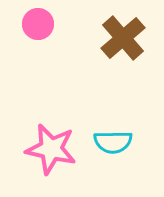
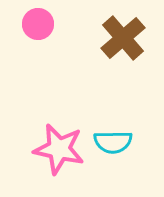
pink star: moved 8 px right
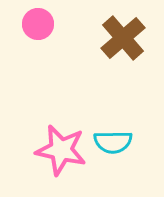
pink star: moved 2 px right, 1 px down
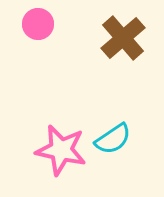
cyan semicircle: moved 3 px up; rotated 33 degrees counterclockwise
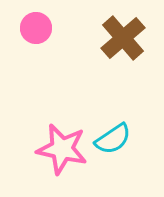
pink circle: moved 2 px left, 4 px down
pink star: moved 1 px right, 1 px up
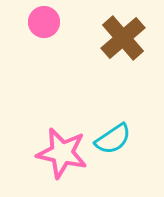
pink circle: moved 8 px right, 6 px up
pink star: moved 4 px down
